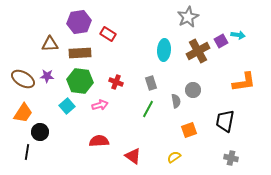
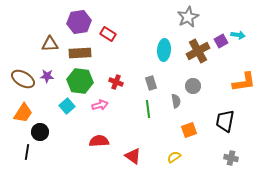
gray circle: moved 4 px up
green line: rotated 36 degrees counterclockwise
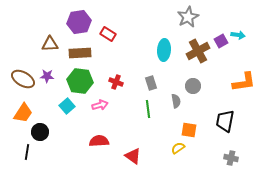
orange square: rotated 28 degrees clockwise
yellow semicircle: moved 4 px right, 9 px up
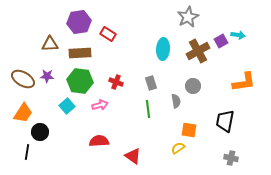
cyan ellipse: moved 1 px left, 1 px up
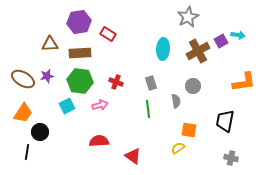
purple star: rotated 16 degrees counterclockwise
cyan square: rotated 14 degrees clockwise
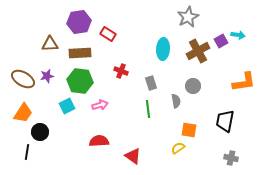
red cross: moved 5 px right, 11 px up
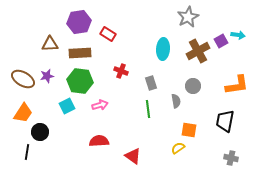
orange L-shape: moved 7 px left, 3 px down
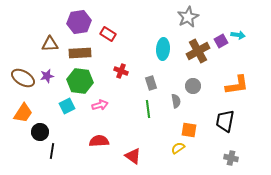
brown ellipse: moved 1 px up
black line: moved 25 px right, 1 px up
